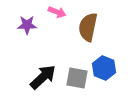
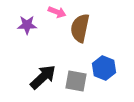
brown semicircle: moved 8 px left, 1 px down
gray square: moved 1 px left, 3 px down
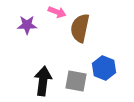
black arrow: moved 4 px down; rotated 40 degrees counterclockwise
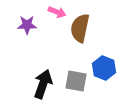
black arrow: moved 3 px down; rotated 12 degrees clockwise
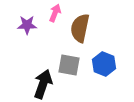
pink arrow: moved 2 px left, 1 px down; rotated 90 degrees counterclockwise
blue hexagon: moved 4 px up
gray square: moved 7 px left, 16 px up
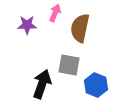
blue hexagon: moved 8 px left, 21 px down
black arrow: moved 1 px left
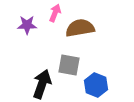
brown semicircle: rotated 68 degrees clockwise
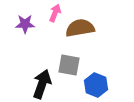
purple star: moved 2 px left, 1 px up
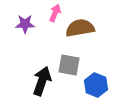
black arrow: moved 3 px up
